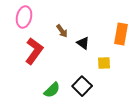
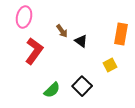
black triangle: moved 2 px left, 2 px up
yellow square: moved 6 px right, 2 px down; rotated 24 degrees counterclockwise
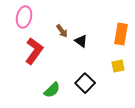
yellow square: moved 8 px right, 1 px down; rotated 16 degrees clockwise
black square: moved 3 px right, 3 px up
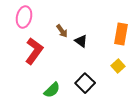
yellow square: rotated 32 degrees counterclockwise
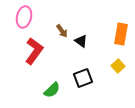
black square: moved 2 px left, 5 px up; rotated 24 degrees clockwise
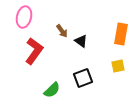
yellow square: rotated 32 degrees clockwise
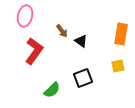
pink ellipse: moved 1 px right, 1 px up
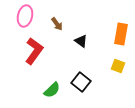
brown arrow: moved 5 px left, 7 px up
yellow square: rotated 32 degrees clockwise
black square: moved 2 px left, 4 px down; rotated 30 degrees counterclockwise
